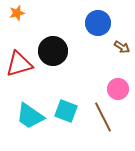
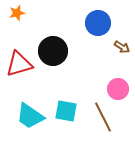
cyan square: rotated 10 degrees counterclockwise
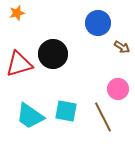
black circle: moved 3 px down
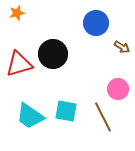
blue circle: moved 2 px left
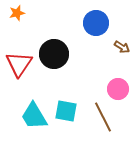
black circle: moved 1 px right
red triangle: rotated 40 degrees counterclockwise
cyan trapezoid: moved 4 px right; rotated 24 degrees clockwise
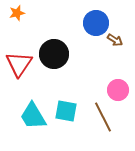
brown arrow: moved 7 px left, 7 px up
pink circle: moved 1 px down
cyan trapezoid: moved 1 px left
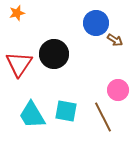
cyan trapezoid: moved 1 px left, 1 px up
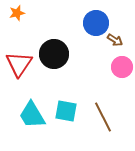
pink circle: moved 4 px right, 23 px up
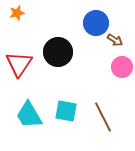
black circle: moved 4 px right, 2 px up
cyan trapezoid: moved 3 px left
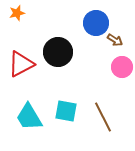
red triangle: moved 2 px right; rotated 28 degrees clockwise
cyan trapezoid: moved 2 px down
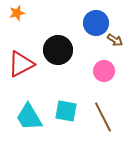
black circle: moved 2 px up
pink circle: moved 18 px left, 4 px down
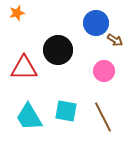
red triangle: moved 3 px right, 4 px down; rotated 28 degrees clockwise
